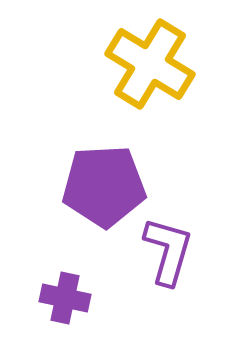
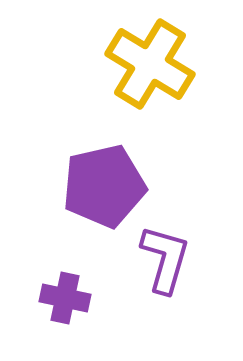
purple pentagon: rotated 10 degrees counterclockwise
purple L-shape: moved 3 px left, 8 px down
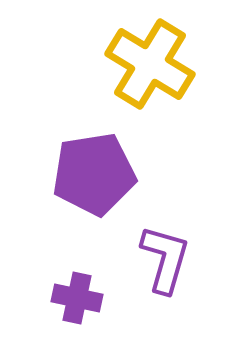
purple pentagon: moved 10 px left, 12 px up; rotated 4 degrees clockwise
purple cross: moved 12 px right
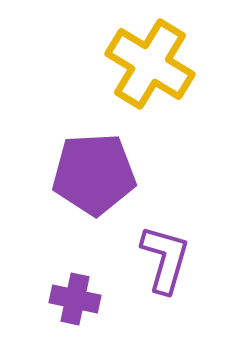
purple pentagon: rotated 6 degrees clockwise
purple cross: moved 2 px left, 1 px down
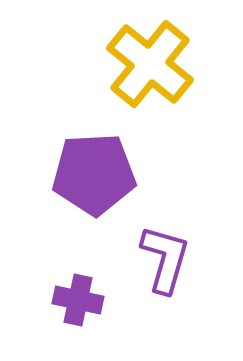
yellow cross: rotated 8 degrees clockwise
purple cross: moved 3 px right, 1 px down
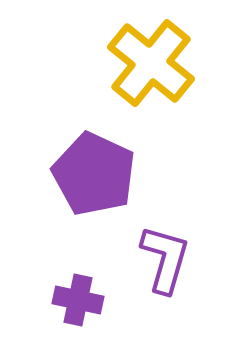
yellow cross: moved 1 px right, 1 px up
purple pentagon: rotated 28 degrees clockwise
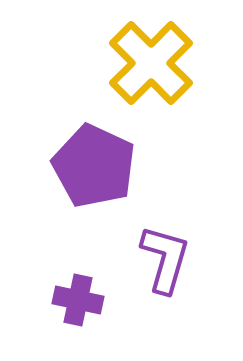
yellow cross: rotated 6 degrees clockwise
purple pentagon: moved 8 px up
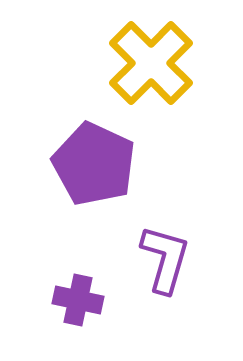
purple pentagon: moved 2 px up
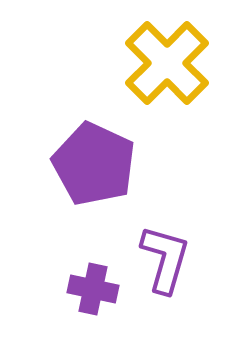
yellow cross: moved 16 px right
purple cross: moved 15 px right, 11 px up
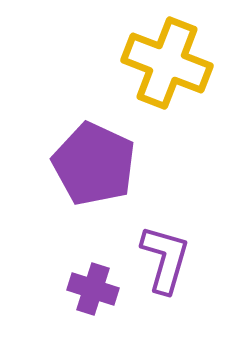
yellow cross: rotated 24 degrees counterclockwise
purple cross: rotated 6 degrees clockwise
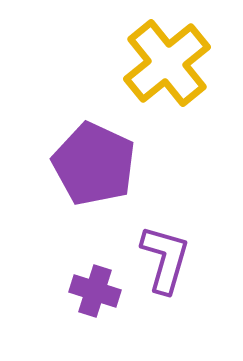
yellow cross: rotated 30 degrees clockwise
purple cross: moved 2 px right, 2 px down
